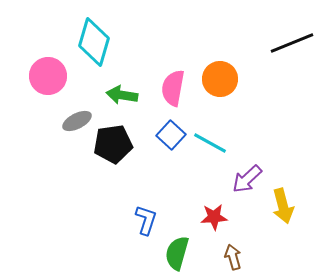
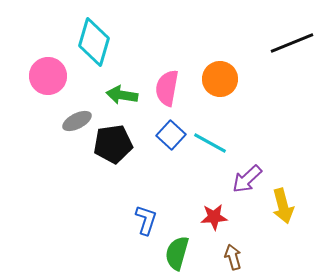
pink semicircle: moved 6 px left
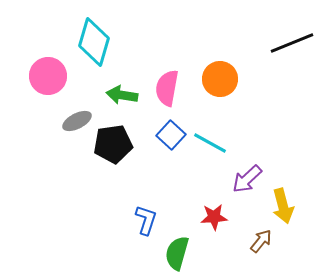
brown arrow: moved 28 px right, 16 px up; rotated 55 degrees clockwise
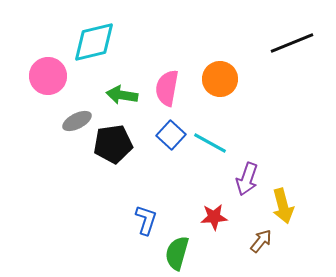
cyan diamond: rotated 60 degrees clockwise
purple arrow: rotated 28 degrees counterclockwise
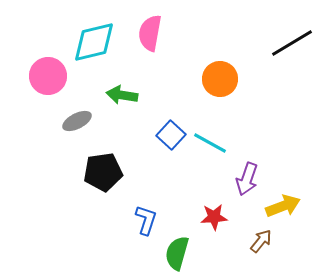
black line: rotated 9 degrees counterclockwise
pink semicircle: moved 17 px left, 55 px up
black pentagon: moved 10 px left, 28 px down
yellow arrow: rotated 96 degrees counterclockwise
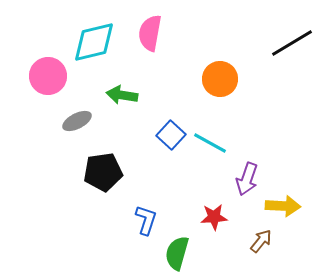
yellow arrow: rotated 24 degrees clockwise
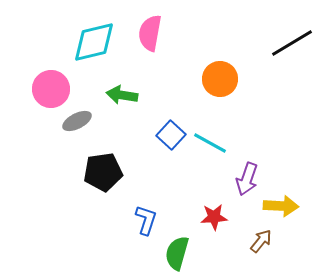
pink circle: moved 3 px right, 13 px down
yellow arrow: moved 2 px left
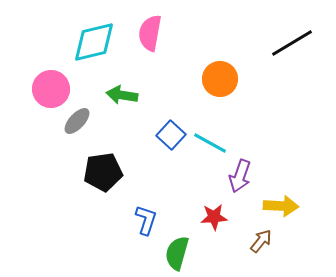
gray ellipse: rotated 20 degrees counterclockwise
purple arrow: moved 7 px left, 3 px up
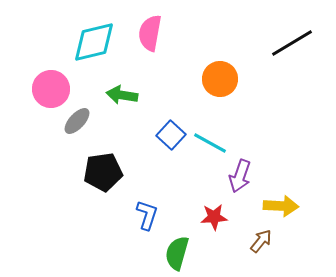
blue L-shape: moved 1 px right, 5 px up
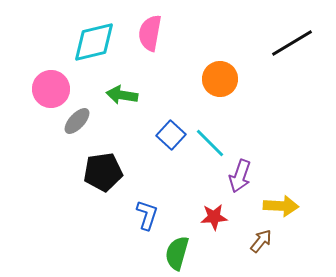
cyan line: rotated 16 degrees clockwise
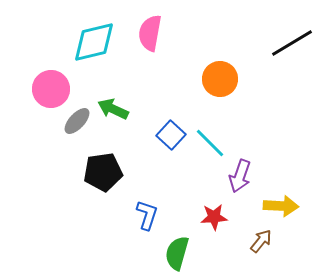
green arrow: moved 9 px left, 14 px down; rotated 16 degrees clockwise
